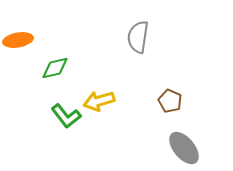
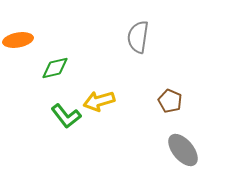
gray ellipse: moved 1 px left, 2 px down
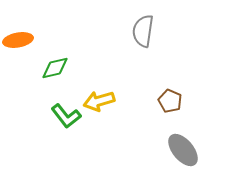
gray semicircle: moved 5 px right, 6 px up
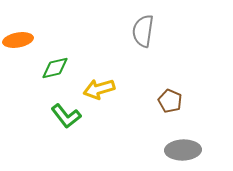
yellow arrow: moved 12 px up
gray ellipse: rotated 52 degrees counterclockwise
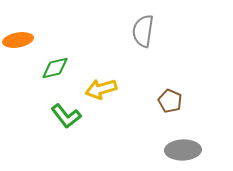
yellow arrow: moved 2 px right
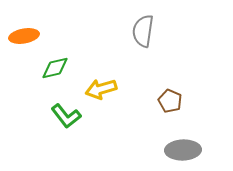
orange ellipse: moved 6 px right, 4 px up
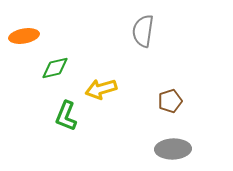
brown pentagon: rotated 30 degrees clockwise
green L-shape: rotated 60 degrees clockwise
gray ellipse: moved 10 px left, 1 px up
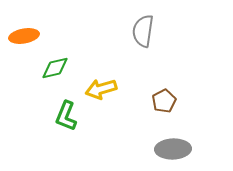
brown pentagon: moved 6 px left; rotated 10 degrees counterclockwise
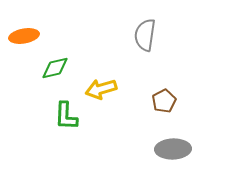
gray semicircle: moved 2 px right, 4 px down
green L-shape: rotated 20 degrees counterclockwise
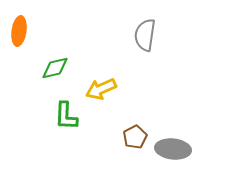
orange ellipse: moved 5 px left, 5 px up; rotated 72 degrees counterclockwise
yellow arrow: rotated 8 degrees counterclockwise
brown pentagon: moved 29 px left, 36 px down
gray ellipse: rotated 8 degrees clockwise
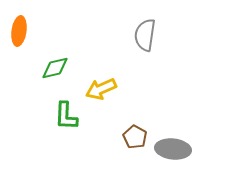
brown pentagon: rotated 15 degrees counterclockwise
